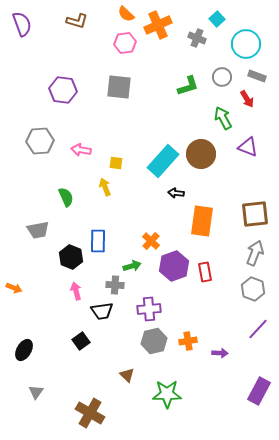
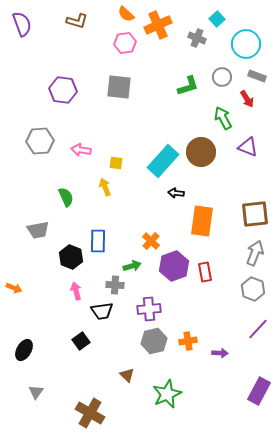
brown circle at (201, 154): moved 2 px up
green star at (167, 394): rotated 24 degrees counterclockwise
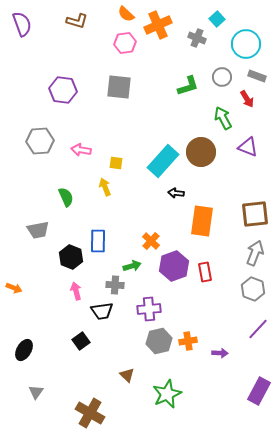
gray hexagon at (154, 341): moved 5 px right
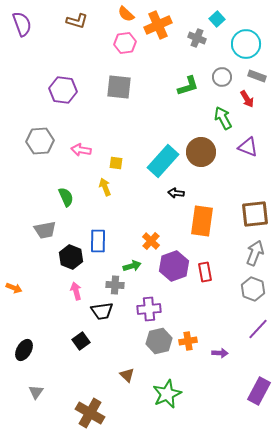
gray trapezoid at (38, 230): moved 7 px right
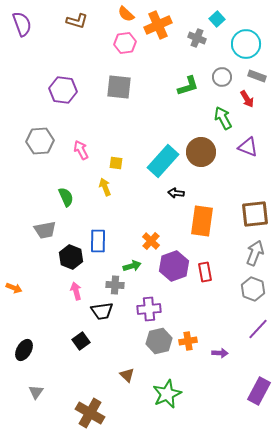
pink arrow at (81, 150): rotated 54 degrees clockwise
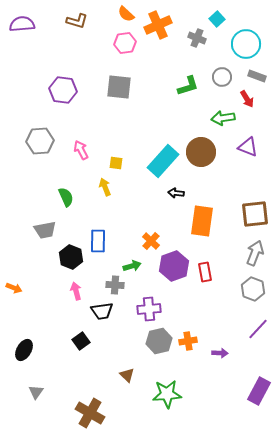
purple semicircle at (22, 24): rotated 75 degrees counterclockwise
green arrow at (223, 118): rotated 70 degrees counterclockwise
green star at (167, 394): rotated 20 degrees clockwise
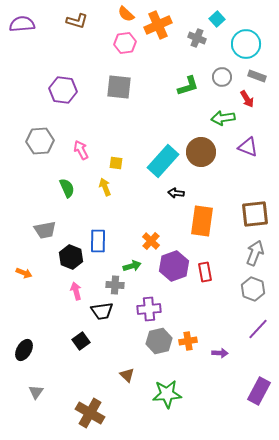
green semicircle at (66, 197): moved 1 px right, 9 px up
orange arrow at (14, 288): moved 10 px right, 15 px up
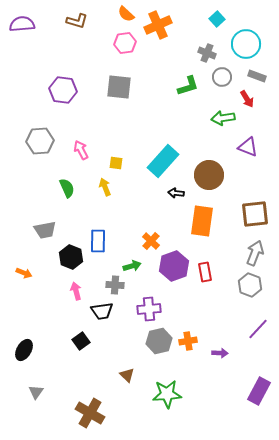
gray cross at (197, 38): moved 10 px right, 15 px down
brown circle at (201, 152): moved 8 px right, 23 px down
gray hexagon at (253, 289): moved 3 px left, 4 px up
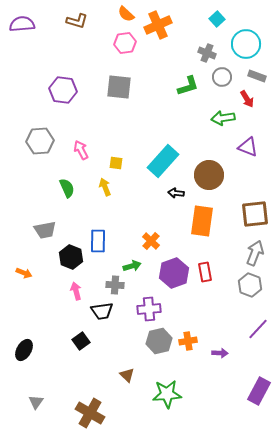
purple hexagon at (174, 266): moved 7 px down
gray triangle at (36, 392): moved 10 px down
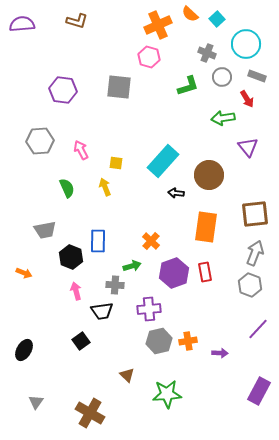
orange semicircle at (126, 14): moved 64 px right
pink hexagon at (125, 43): moved 24 px right, 14 px down; rotated 25 degrees clockwise
purple triangle at (248, 147): rotated 30 degrees clockwise
orange rectangle at (202, 221): moved 4 px right, 6 px down
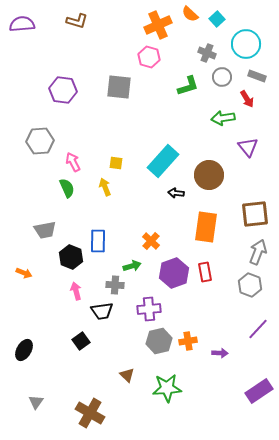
pink arrow at (81, 150): moved 8 px left, 12 px down
gray arrow at (255, 253): moved 3 px right, 1 px up
purple rectangle at (259, 391): rotated 28 degrees clockwise
green star at (167, 394): moved 6 px up
